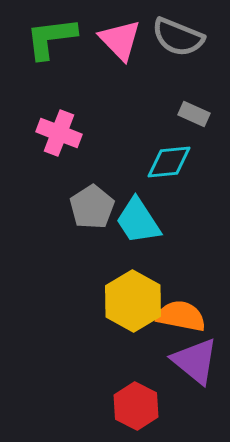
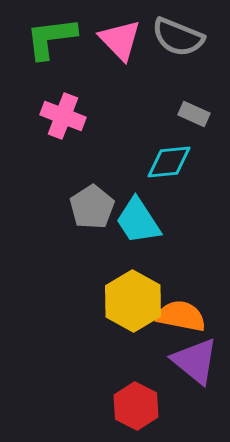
pink cross: moved 4 px right, 17 px up
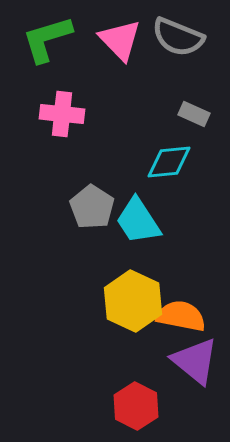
green L-shape: moved 4 px left, 1 px down; rotated 10 degrees counterclockwise
pink cross: moved 1 px left, 2 px up; rotated 15 degrees counterclockwise
gray pentagon: rotated 6 degrees counterclockwise
yellow hexagon: rotated 4 degrees counterclockwise
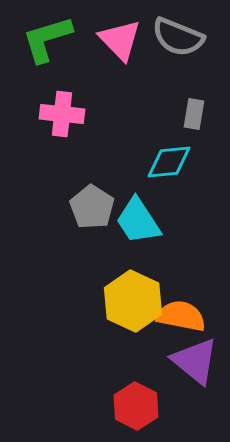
gray rectangle: rotated 76 degrees clockwise
